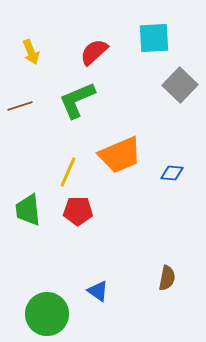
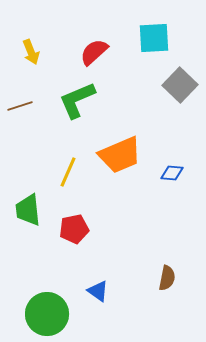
red pentagon: moved 4 px left, 18 px down; rotated 12 degrees counterclockwise
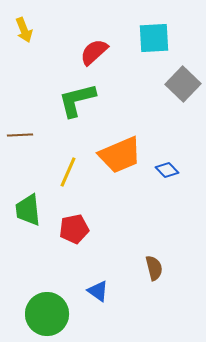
yellow arrow: moved 7 px left, 22 px up
gray square: moved 3 px right, 1 px up
green L-shape: rotated 9 degrees clockwise
brown line: moved 29 px down; rotated 15 degrees clockwise
blue diamond: moved 5 px left, 3 px up; rotated 40 degrees clockwise
brown semicircle: moved 13 px left, 10 px up; rotated 25 degrees counterclockwise
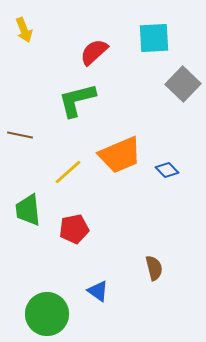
brown line: rotated 15 degrees clockwise
yellow line: rotated 24 degrees clockwise
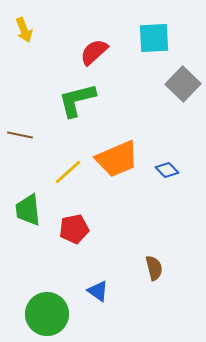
orange trapezoid: moved 3 px left, 4 px down
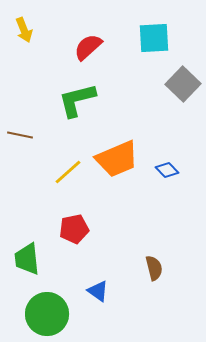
red semicircle: moved 6 px left, 5 px up
green trapezoid: moved 1 px left, 49 px down
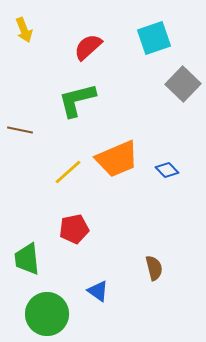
cyan square: rotated 16 degrees counterclockwise
brown line: moved 5 px up
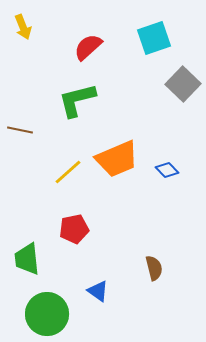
yellow arrow: moved 1 px left, 3 px up
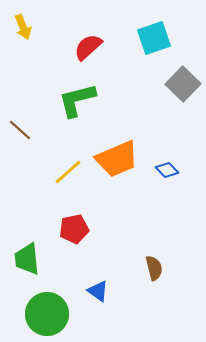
brown line: rotated 30 degrees clockwise
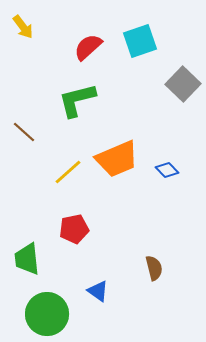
yellow arrow: rotated 15 degrees counterclockwise
cyan square: moved 14 px left, 3 px down
brown line: moved 4 px right, 2 px down
